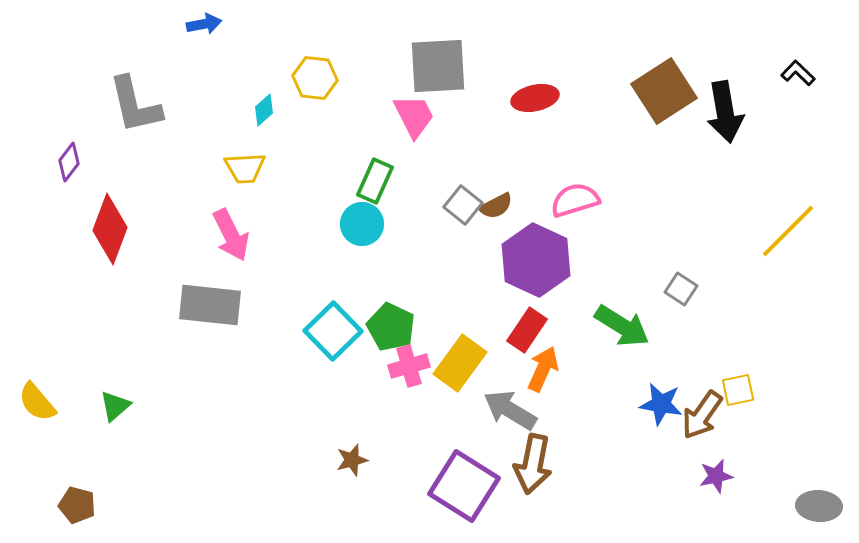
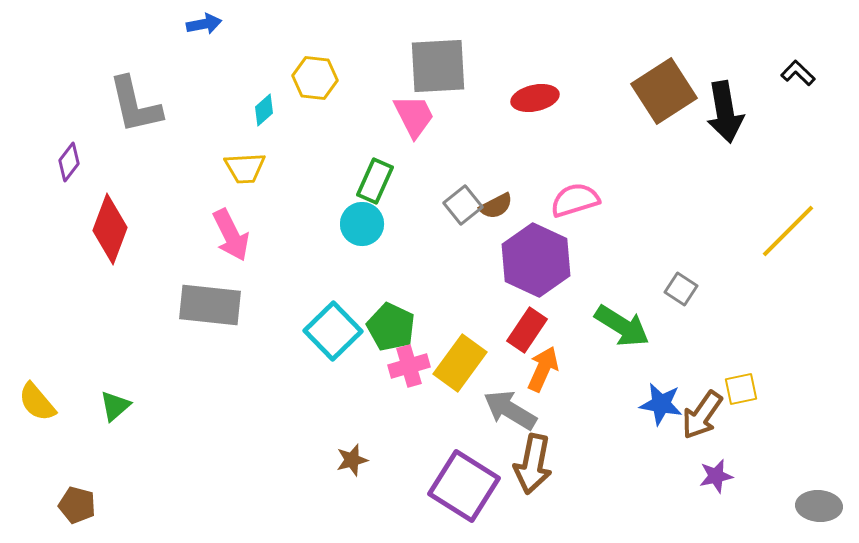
gray square at (463, 205): rotated 12 degrees clockwise
yellow square at (738, 390): moved 3 px right, 1 px up
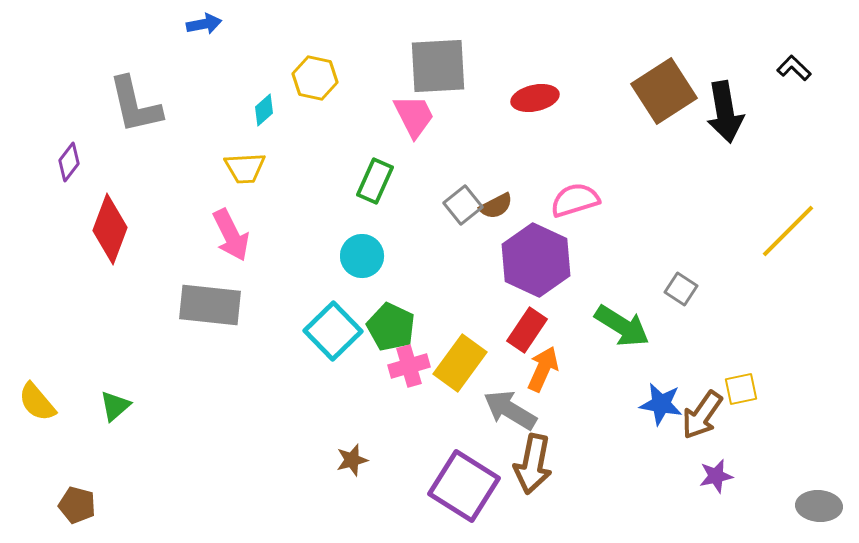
black L-shape at (798, 73): moved 4 px left, 5 px up
yellow hexagon at (315, 78): rotated 6 degrees clockwise
cyan circle at (362, 224): moved 32 px down
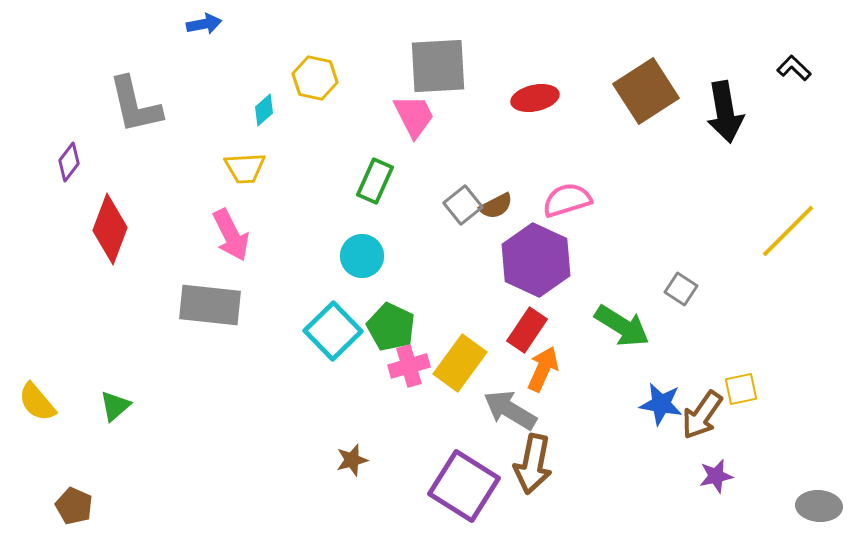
brown square at (664, 91): moved 18 px left
pink semicircle at (575, 200): moved 8 px left
brown pentagon at (77, 505): moved 3 px left, 1 px down; rotated 9 degrees clockwise
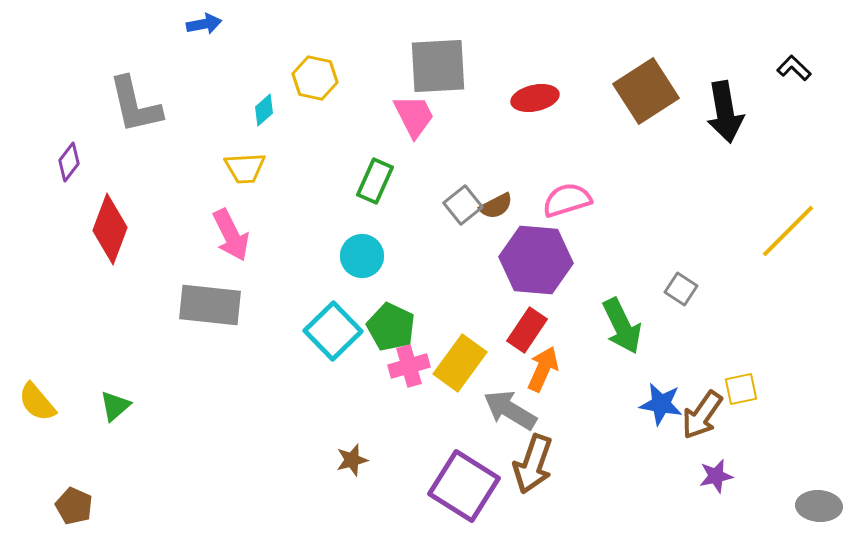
purple hexagon at (536, 260): rotated 20 degrees counterclockwise
green arrow at (622, 326): rotated 32 degrees clockwise
brown arrow at (533, 464): rotated 8 degrees clockwise
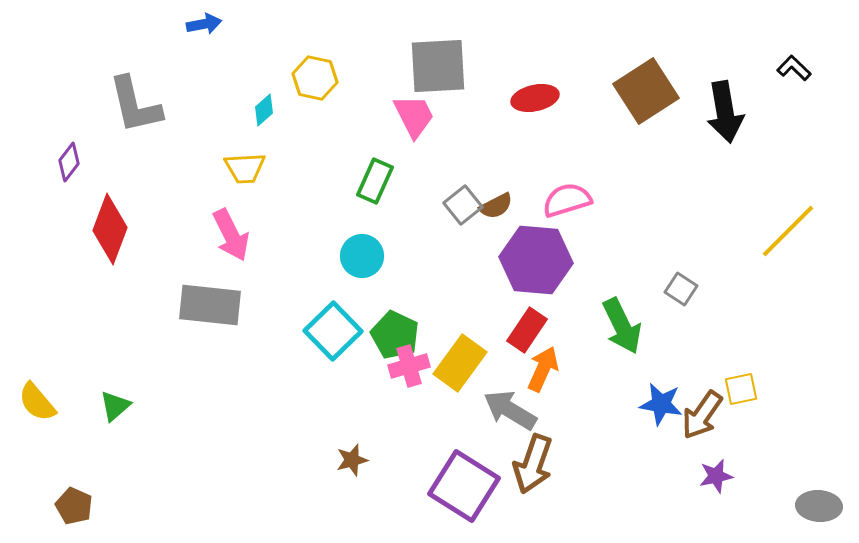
green pentagon at (391, 327): moved 4 px right, 8 px down
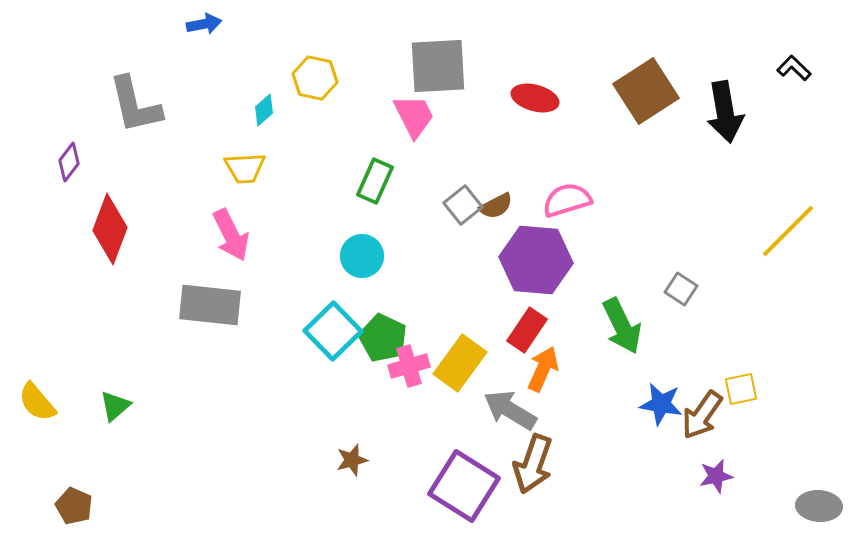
red ellipse at (535, 98): rotated 27 degrees clockwise
green pentagon at (395, 335): moved 12 px left, 3 px down
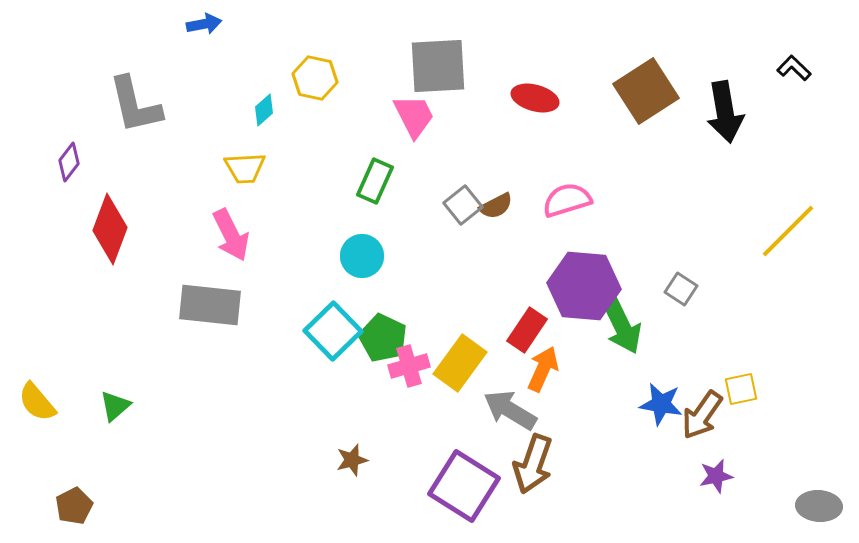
purple hexagon at (536, 260): moved 48 px right, 26 px down
brown pentagon at (74, 506): rotated 21 degrees clockwise
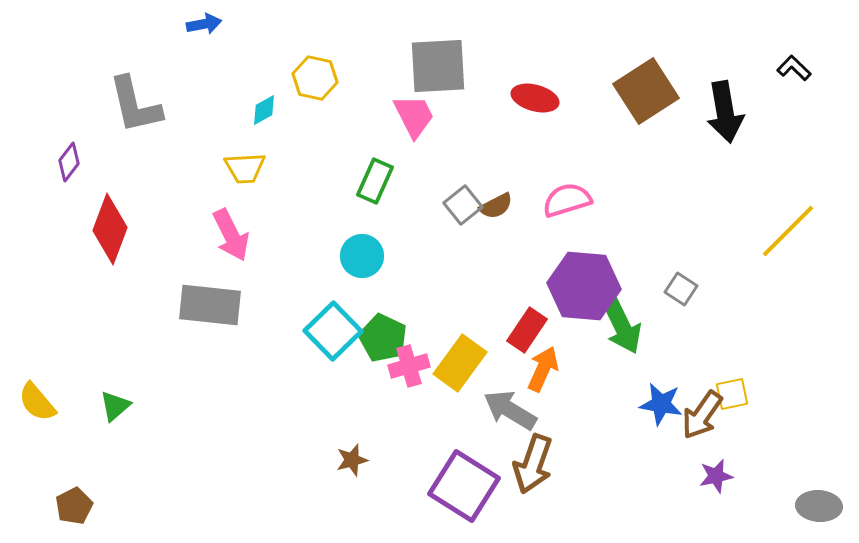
cyan diamond at (264, 110): rotated 12 degrees clockwise
yellow square at (741, 389): moved 9 px left, 5 px down
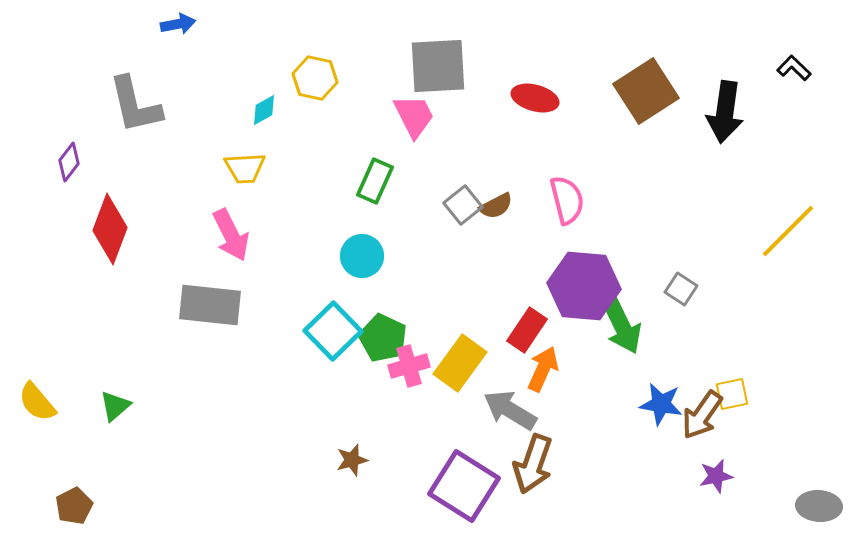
blue arrow at (204, 24): moved 26 px left
black arrow at (725, 112): rotated 18 degrees clockwise
pink semicircle at (567, 200): rotated 93 degrees clockwise
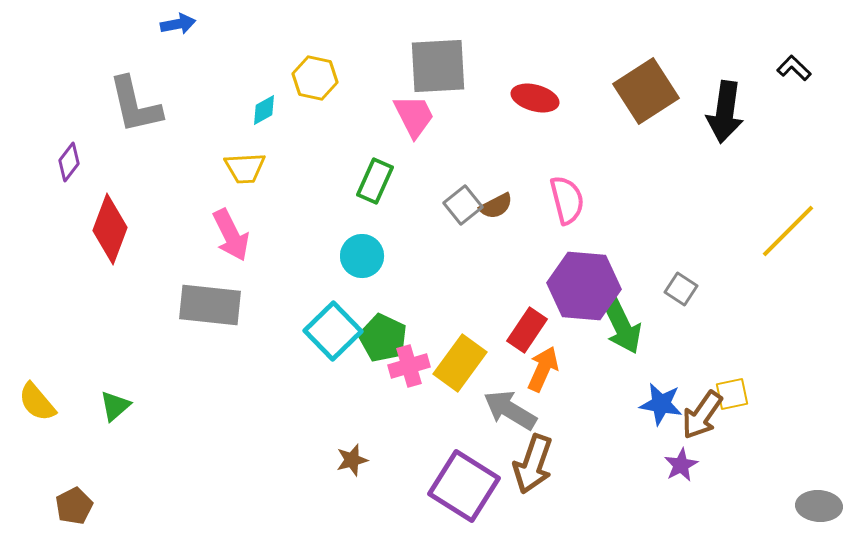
purple star at (716, 476): moved 35 px left, 11 px up; rotated 16 degrees counterclockwise
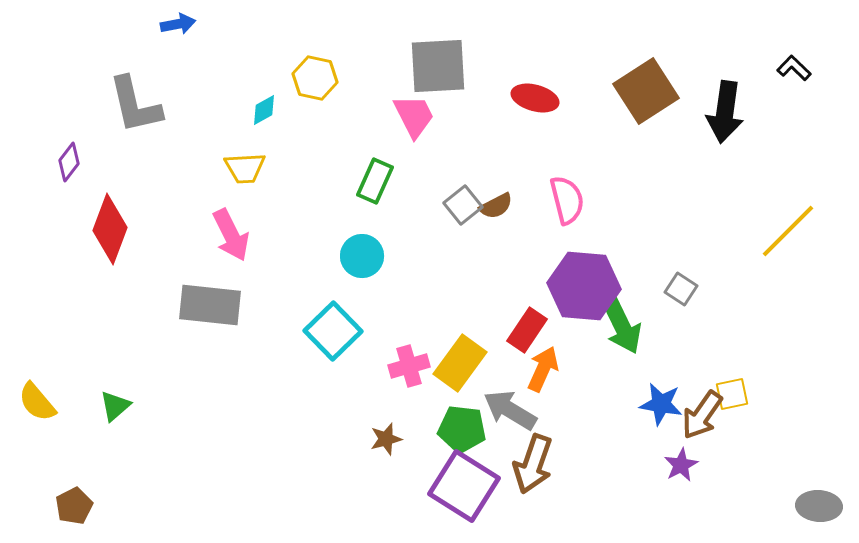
green pentagon at (383, 338): moved 79 px right, 91 px down; rotated 18 degrees counterclockwise
brown star at (352, 460): moved 34 px right, 21 px up
